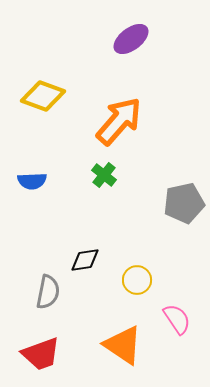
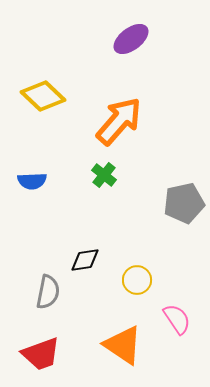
yellow diamond: rotated 24 degrees clockwise
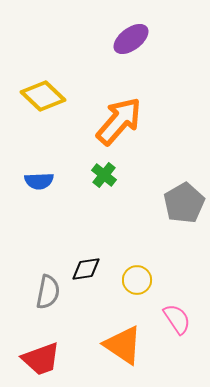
blue semicircle: moved 7 px right
gray pentagon: rotated 18 degrees counterclockwise
black diamond: moved 1 px right, 9 px down
red trapezoid: moved 5 px down
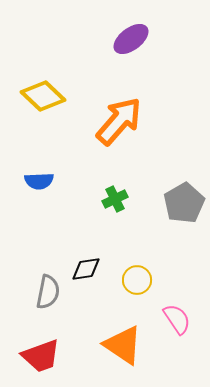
green cross: moved 11 px right, 24 px down; rotated 25 degrees clockwise
red trapezoid: moved 3 px up
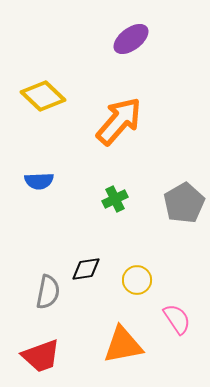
orange triangle: rotated 45 degrees counterclockwise
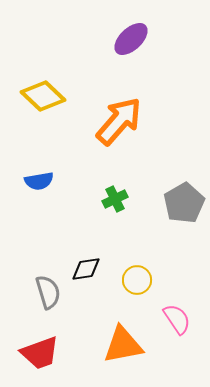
purple ellipse: rotated 6 degrees counterclockwise
blue semicircle: rotated 8 degrees counterclockwise
gray semicircle: rotated 28 degrees counterclockwise
red trapezoid: moved 1 px left, 3 px up
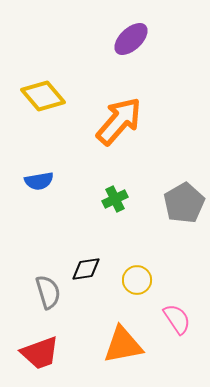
yellow diamond: rotated 6 degrees clockwise
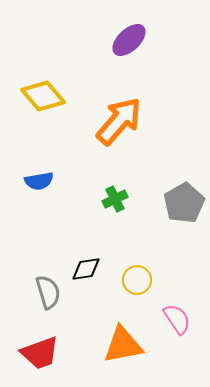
purple ellipse: moved 2 px left, 1 px down
